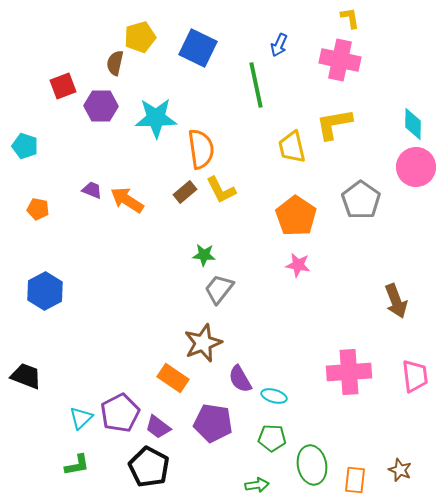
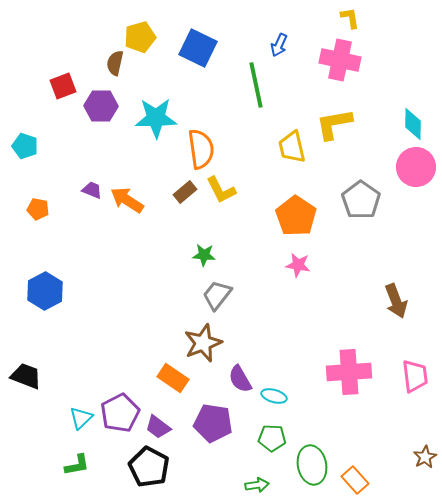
gray trapezoid at (219, 289): moved 2 px left, 6 px down
brown star at (400, 470): moved 25 px right, 13 px up; rotated 20 degrees clockwise
orange rectangle at (355, 480): rotated 48 degrees counterclockwise
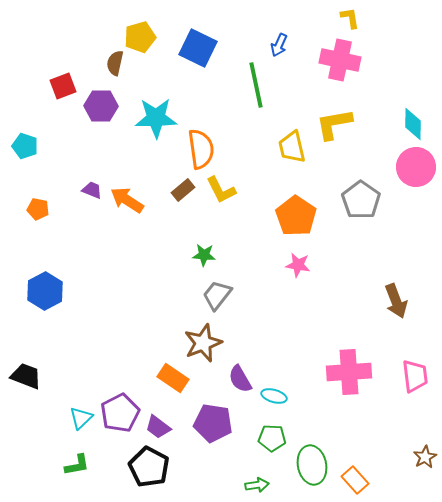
brown rectangle at (185, 192): moved 2 px left, 2 px up
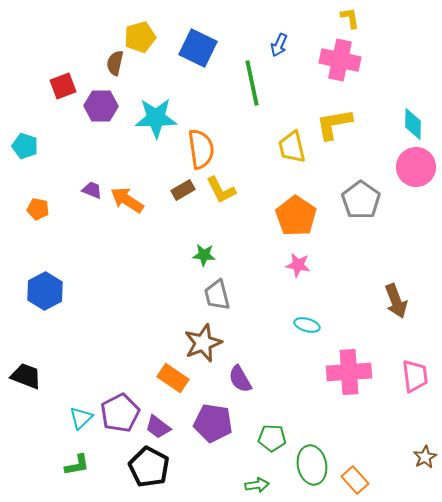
green line at (256, 85): moved 4 px left, 2 px up
brown rectangle at (183, 190): rotated 10 degrees clockwise
gray trapezoid at (217, 295): rotated 52 degrees counterclockwise
cyan ellipse at (274, 396): moved 33 px right, 71 px up
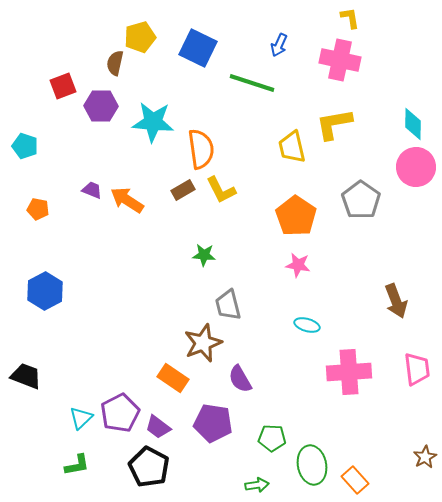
green line at (252, 83): rotated 60 degrees counterclockwise
cyan star at (156, 118): moved 3 px left, 4 px down; rotated 6 degrees clockwise
gray trapezoid at (217, 295): moved 11 px right, 10 px down
pink trapezoid at (415, 376): moved 2 px right, 7 px up
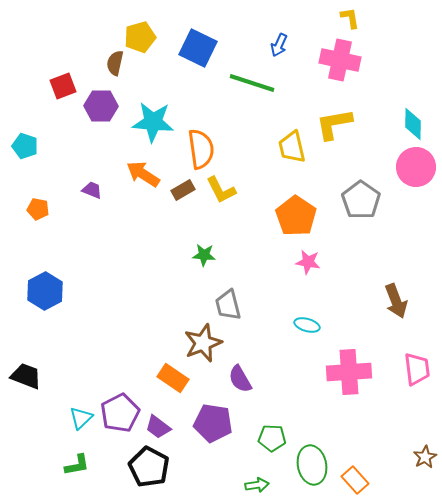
orange arrow at (127, 200): moved 16 px right, 26 px up
pink star at (298, 265): moved 10 px right, 3 px up
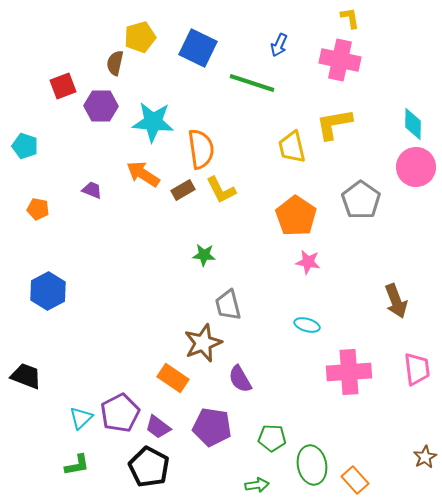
blue hexagon at (45, 291): moved 3 px right
purple pentagon at (213, 423): moved 1 px left, 4 px down
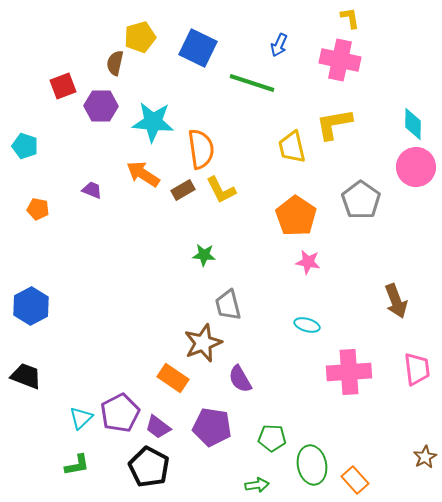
blue hexagon at (48, 291): moved 17 px left, 15 px down
